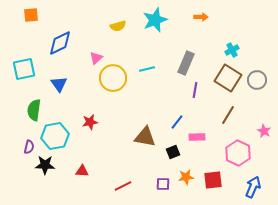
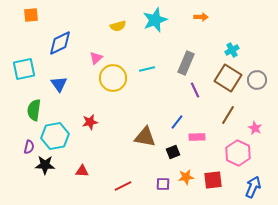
purple line: rotated 35 degrees counterclockwise
pink star: moved 9 px left, 3 px up
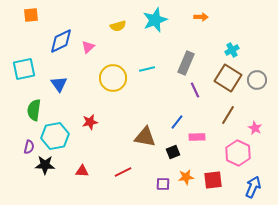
blue diamond: moved 1 px right, 2 px up
pink triangle: moved 8 px left, 11 px up
red line: moved 14 px up
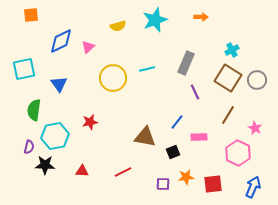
purple line: moved 2 px down
pink rectangle: moved 2 px right
red square: moved 4 px down
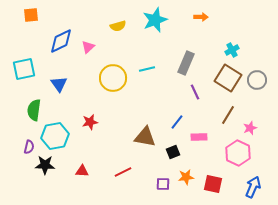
pink star: moved 5 px left; rotated 24 degrees clockwise
red square: rotated 18 degrees clockwise
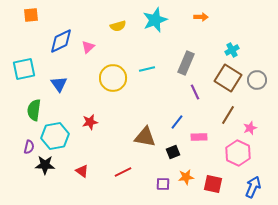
red triangle: rotated 32 degrees clockwise
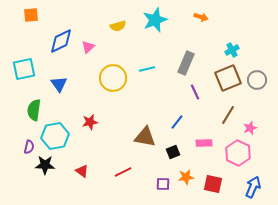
orange arrow: rotated 16 degrees clockwise
brown square: rotated 36 degrees clockwise
pink rectangle: moved 5 px right, 6 px down
